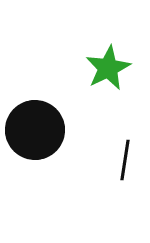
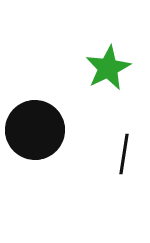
black line: moved 1 px left, 6 px up
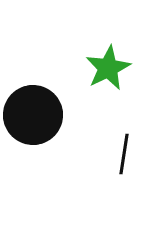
black circle: moved 2 px left, 15 px up
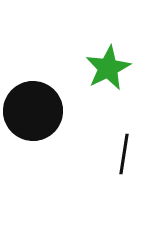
black circle: moved 4 px up
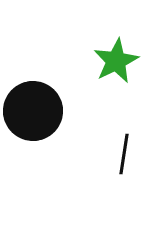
green star: moved 8 px right, 7 px up
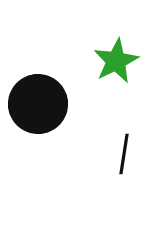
black circle: moved 5 px right, 7 px up
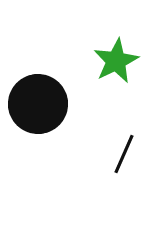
black line: rotated 15 degrees clockwise
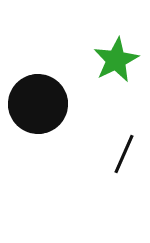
green star: moved 1 px up
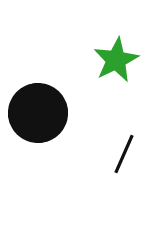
black circle: moved 9 px down
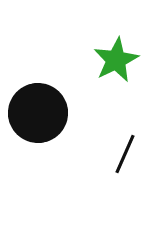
black line: moved 1 px right
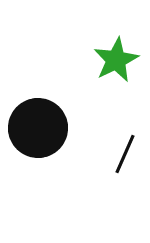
black circle: moved 15 px down
